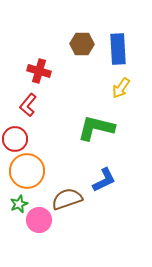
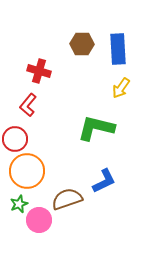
blue L-shape: moved 1 px down
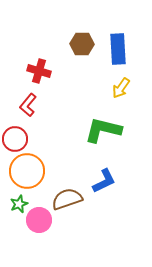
green L-shape: moved 7 px right, 2 px down
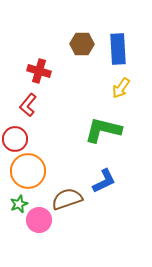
orange circle: moved 1 px right
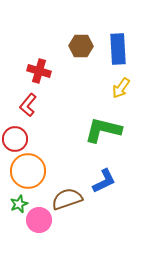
brown hexagon: moved 1 px left, 2 px down
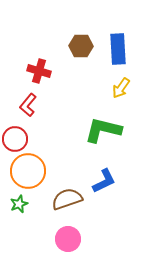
pink circle: moved 29 px right, 19 px down
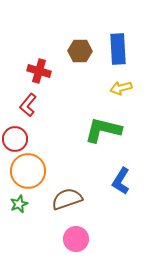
brown hexagon: moved 1 px left, 5 px down
yellow arrow: rotated 40 degrees clockwise
blue L-shape: moved 17 px right; rotated 148 degrees clockwise
pink circle: moved 8 px right
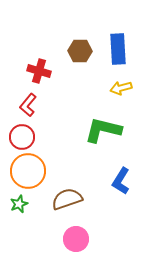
red circle: moved 7 px right, 2 px up
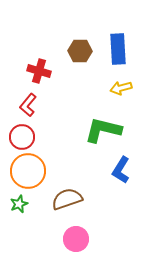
blue L-shape: moved 11 px up
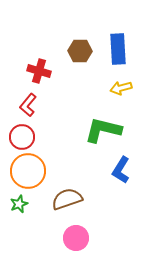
pink circle: moved 1 px up
